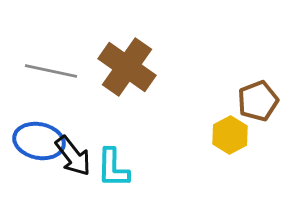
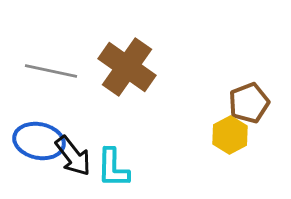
brown pentagon: moved 9 px left, 2 px down
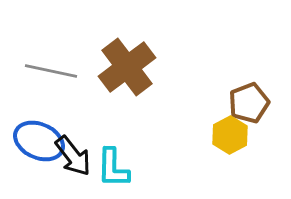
brown cross: rotated 18 degrees clockwise
blue ellipse: rotated 12 degrees clockwise
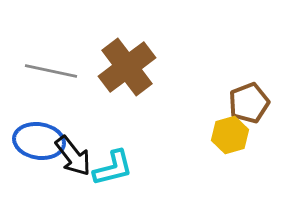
yellow hexagon: rotated 12 degrees clockwise
blue ellipse: rotated 15 degrees counterclockwise
cyan L-shape: rotated 105 degrees counterclockwise
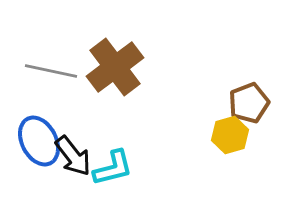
brown cross: moved 12 px left
blue ellipse: rotated 54 degrees clockwise
